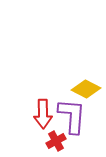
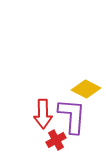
red cross: moved 1 px up
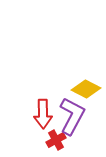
purple L-shape: rotated 24 degrees clockwise
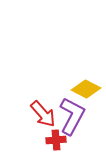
red arrow: rotated 40 degrees counterclockwise
red cross: rotated 24 degrees clockwise
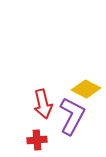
red arrow: moved 10 px up; rotated 28 degrees clockwise
red cross: moved 19 px left
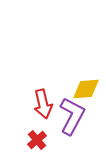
yellow diamond: rotated 32 degrees counterclockwise
red cross: rotated 36 degrees counterclockwise
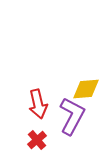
red arrow: moved 5 px left
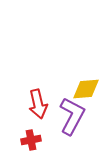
red cross: moved 6 px left; rotated 30 degrees clockwise
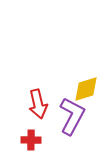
yellow diamond: rotated 12 degrees counterclockwise
red cross: rotated 12 degrees clockwise
